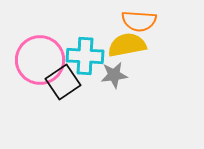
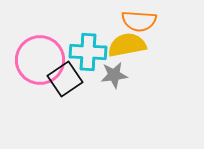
cyan cross: moved 3 px right, 4 px up
black square: moved 2 px right, 3 px up
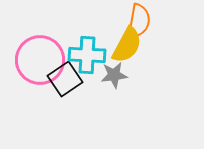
orange semicircle: rotated 84 degrees counterclockwise
yellow semicircle: rotated 129 degrees clockwise
cyan cross: moved 1 px left, 3 px down
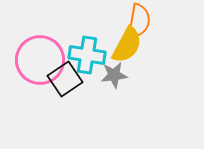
cyan cross: rotated 6 degrees clockwise
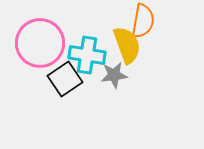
orange semicircle: moved 4 px right
yellow semicircle: rotated 48 degrees counterclockwise
pink circle: moved 17 px up
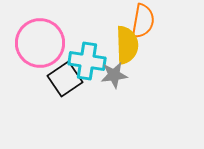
yellow semicircle: rotated 18 degrees clockwise
cyan cross: moved 6 px down
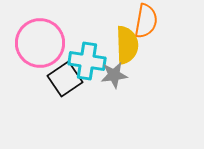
orange semicircle: moved 3 px right
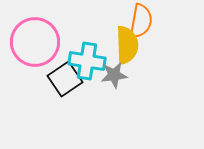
orange semicircle: moved 5 px left
pink circle: moved 5 px left, 1 px up
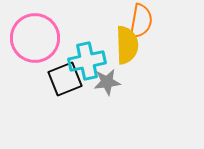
pink circle: moved 4 px up
cyan cross: rotated 21 degrees counterclockwise
gray star: moved 7 px left, 7 px down
black square: rotated 12 degrees clockwise
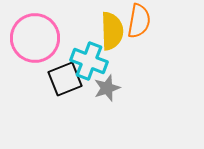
orange semicircle: moved 2 px left
yellow semicircle: moved 15 px left, 14 px up
cyan cross: moved 2 px right; rotated 33 degrees clockwise
gray star: moved 6 px down; rotated 12 degrees counterclockwise
